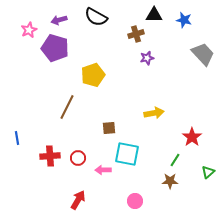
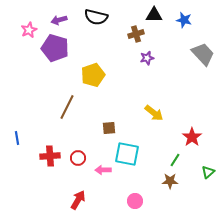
black semicircle: rotated 15 degrees counterclockwise
yellow arrow: rotated 48 degrees clockwise
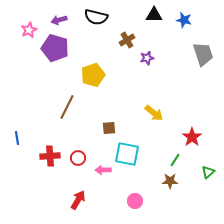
brown cross: moved 9 px left, 6 px down; rotated 14 degrees counterclockwise
gray trapezoid: rotated 25 degrees clockwise
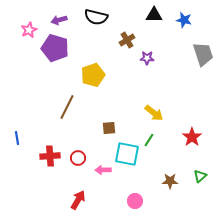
purple star: rotated 16 degrees clockwise
green line: moved 26 px left, 20 px up
green triangle: moved 8 px left, 4 px down
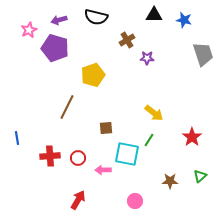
brown square: moved 3 px left
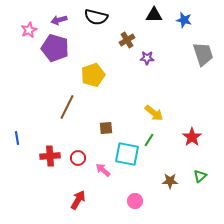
pink arrow: rotated 42 degrees clockwise
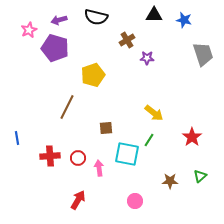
pink arrow: moved 4 px left, 2 px up; rotated 42 degrees clockwise
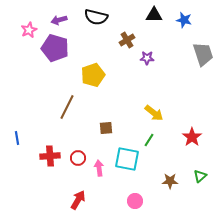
cyan square: moved 5 px down
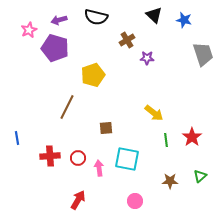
black triangle: rotated 42 degrees clockwise
green line: moved 17 px right; rotated 40 degrees counterclockwise
